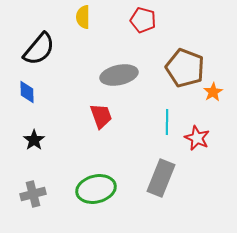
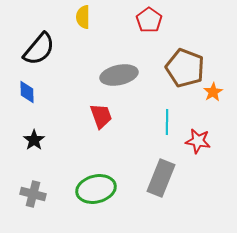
red pentagon: moved 6 px right; rotated 20 degrees clockwise
red star: moved 1 px right, 3 px down; rotated 15 degrees counterclockwise
gray cross: rotated 30 degrees clockwise
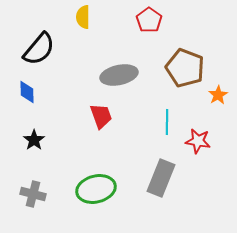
orange star: moved 5 px right, 3 px down
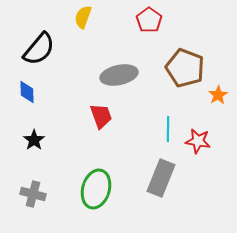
yellow semicircle: rotated 20 degrees clockwise
cyan line: moved 1 px right, 7 px down
green ellipse: rotated 60 degrees counterclockwise
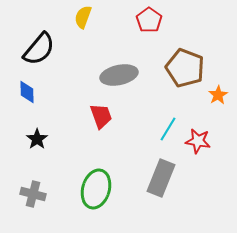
cyan line: rotated 30 degrees clockwise
black star: moved 3 px right, 1 px up
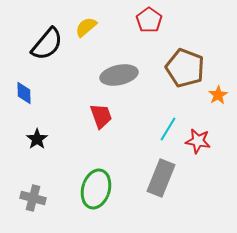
yellow semicircle: moved 3 px right, 10 px down; rotated 30 degrees clockwise
black semicircle: moved 8 px right, 5 px up
blue diamond: moved 3 px left, 1 px down
gray cross: moved 4 px down
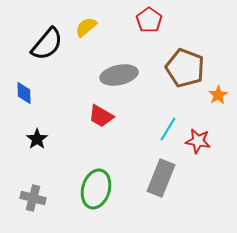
red trapezoid: rotated 140 degrees clockwise
